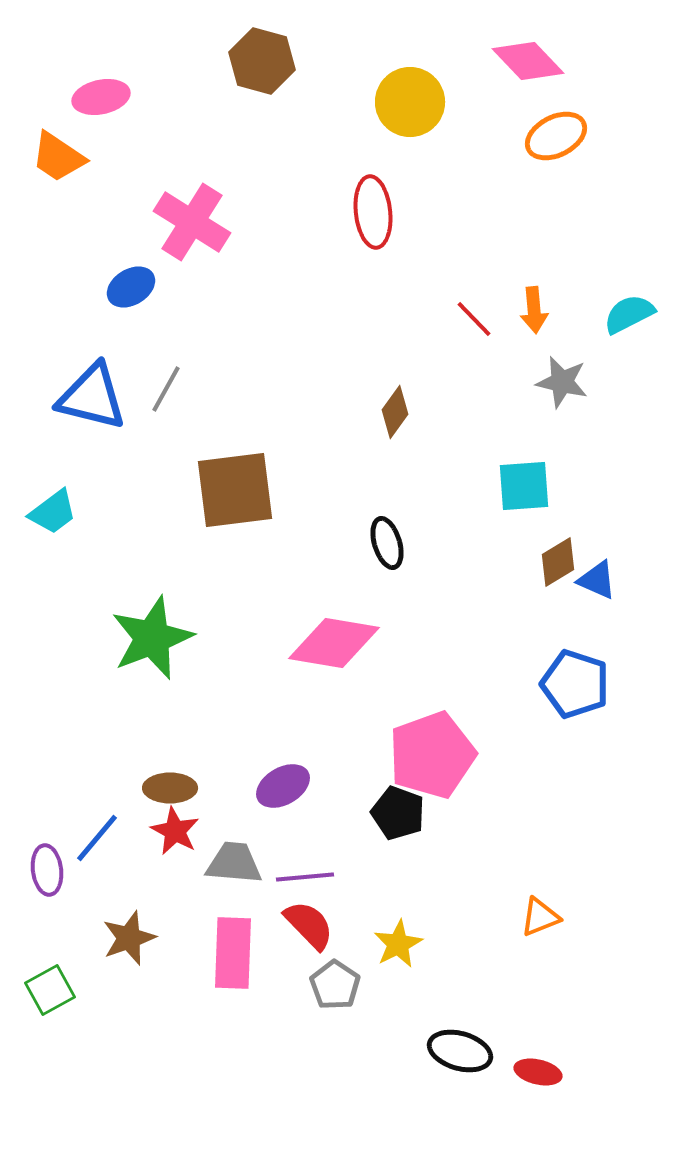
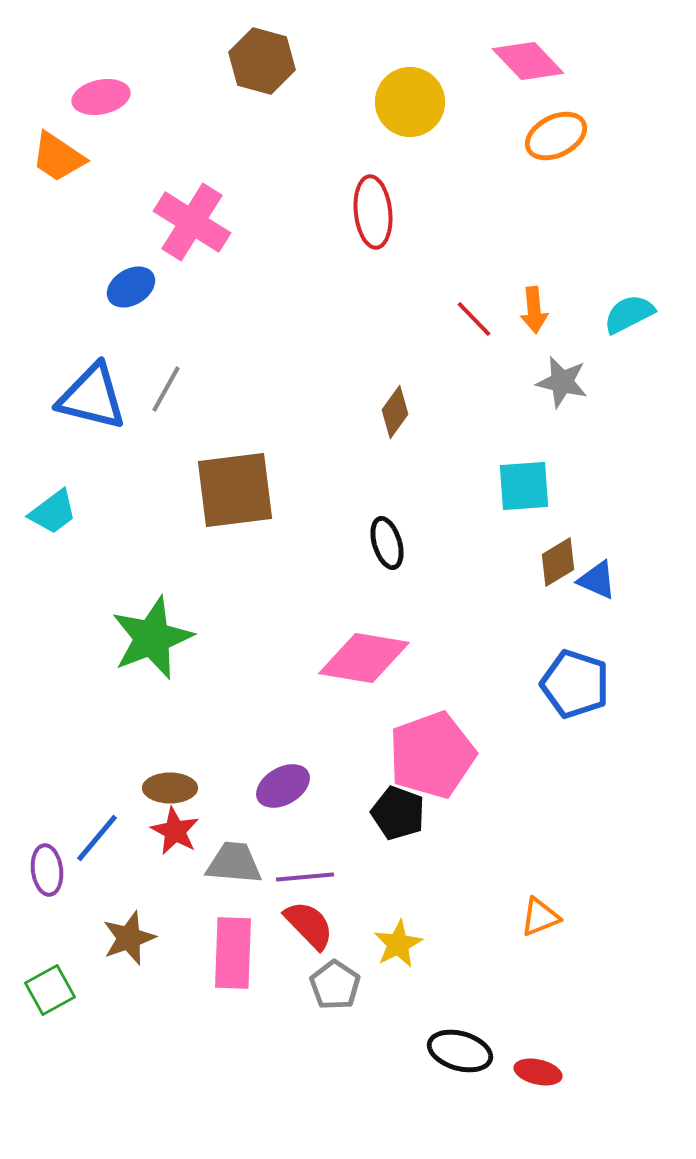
pink diamond at (334, 643): moved 30 px right, 15 px down
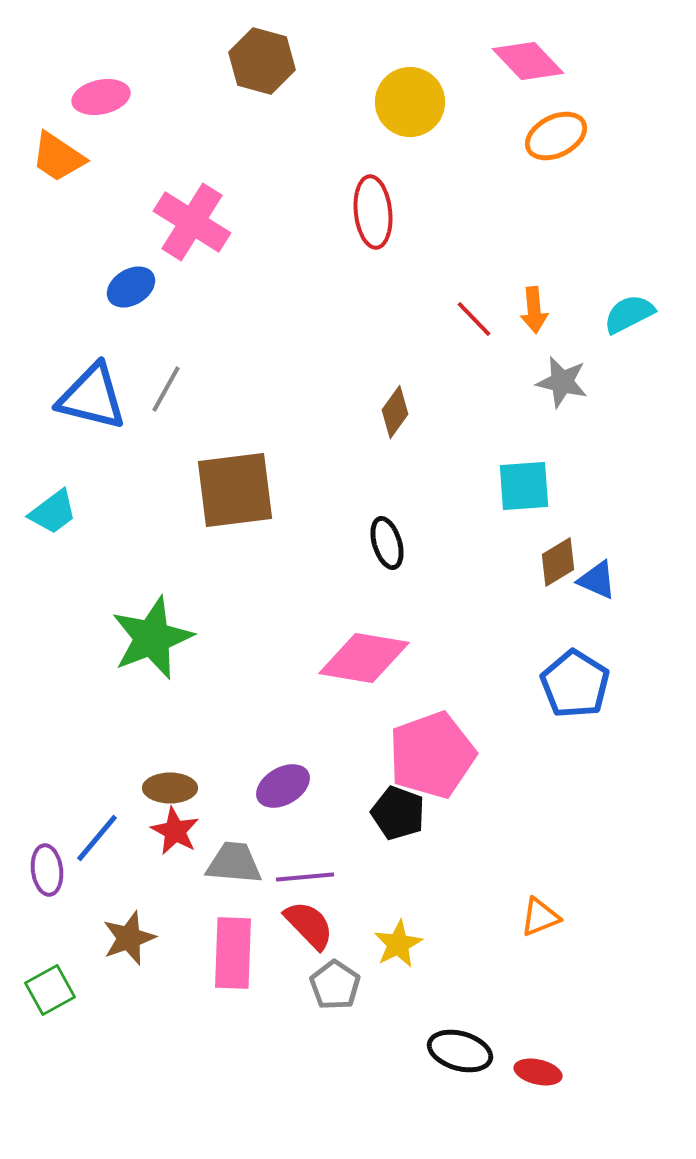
blue pentagon at (575, 684): rotated 14 degrees clockwise
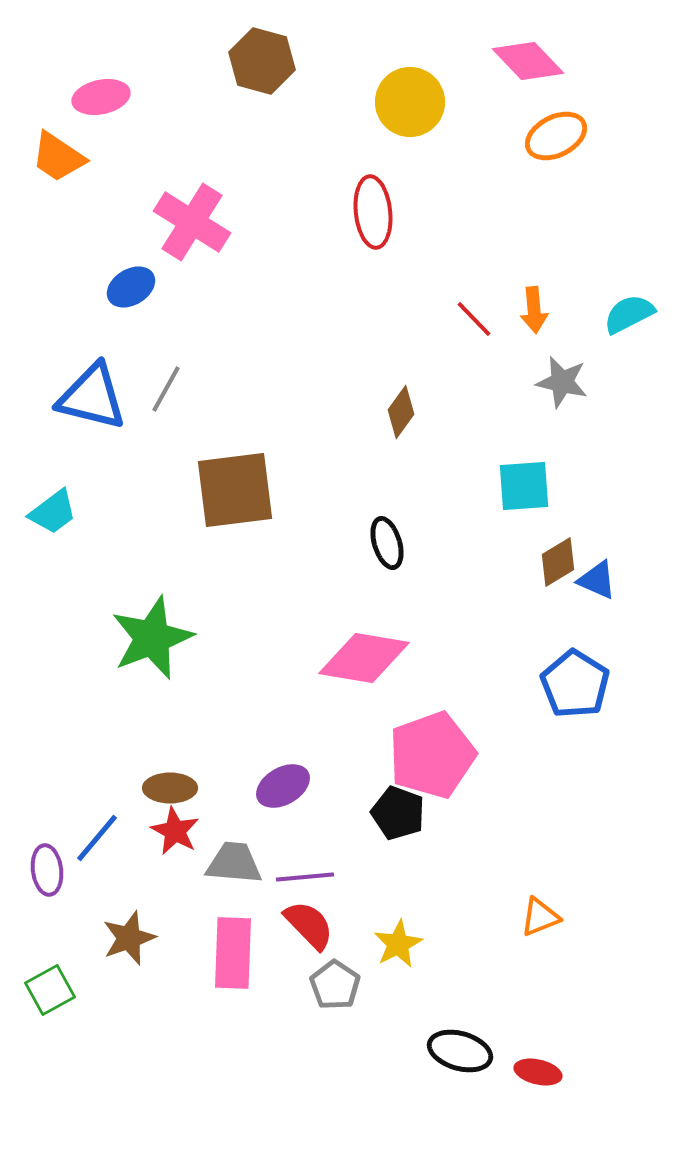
brown diamond at (395, 412): moved 6 px right
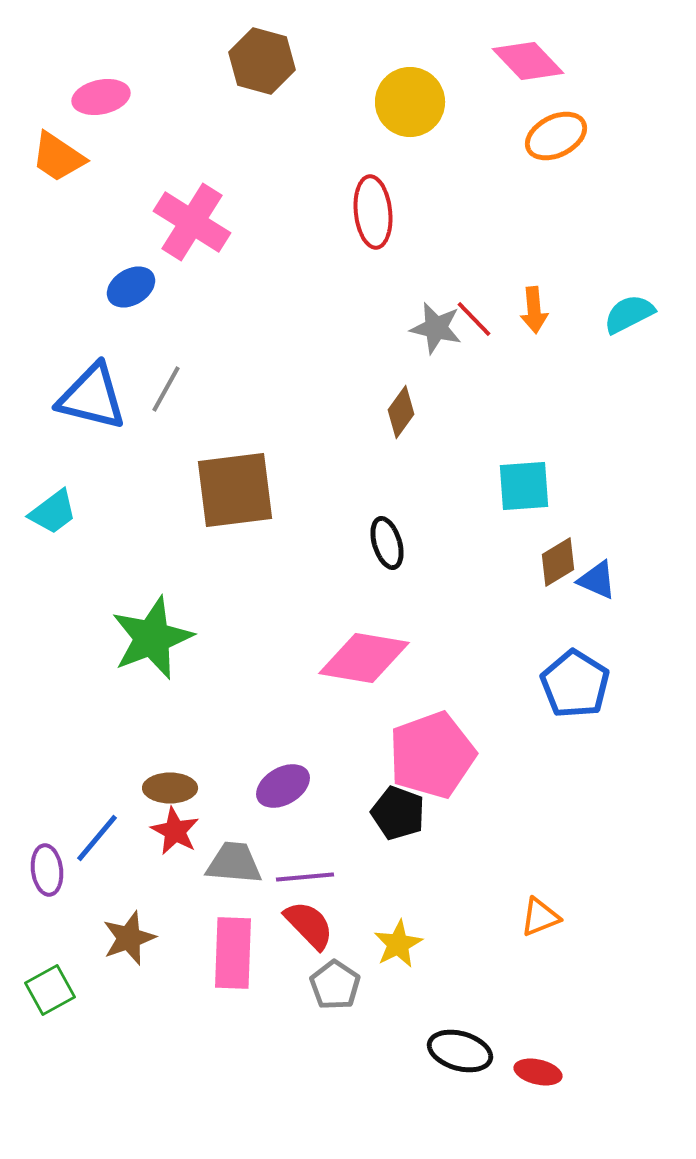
gray star at (562, 382): moved 126 px left, 54 px up
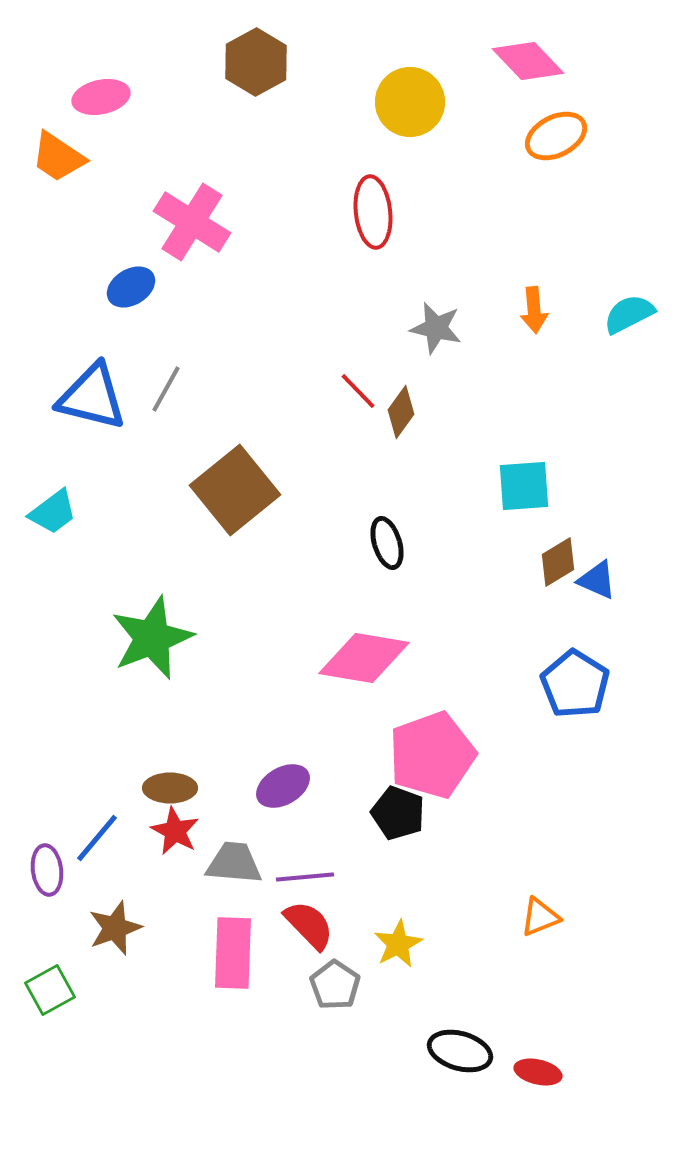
brown hexagon at (262, 61): moved 6 px left, 1 px down; rotated 16 degrees clockwise
red line at (474, 319): moved 116 px left, 72 px down
brown square at (235, 490): rotated 32 degrees counterclockwise
brown star at (129, 938): moved 14 px left, 10 px up
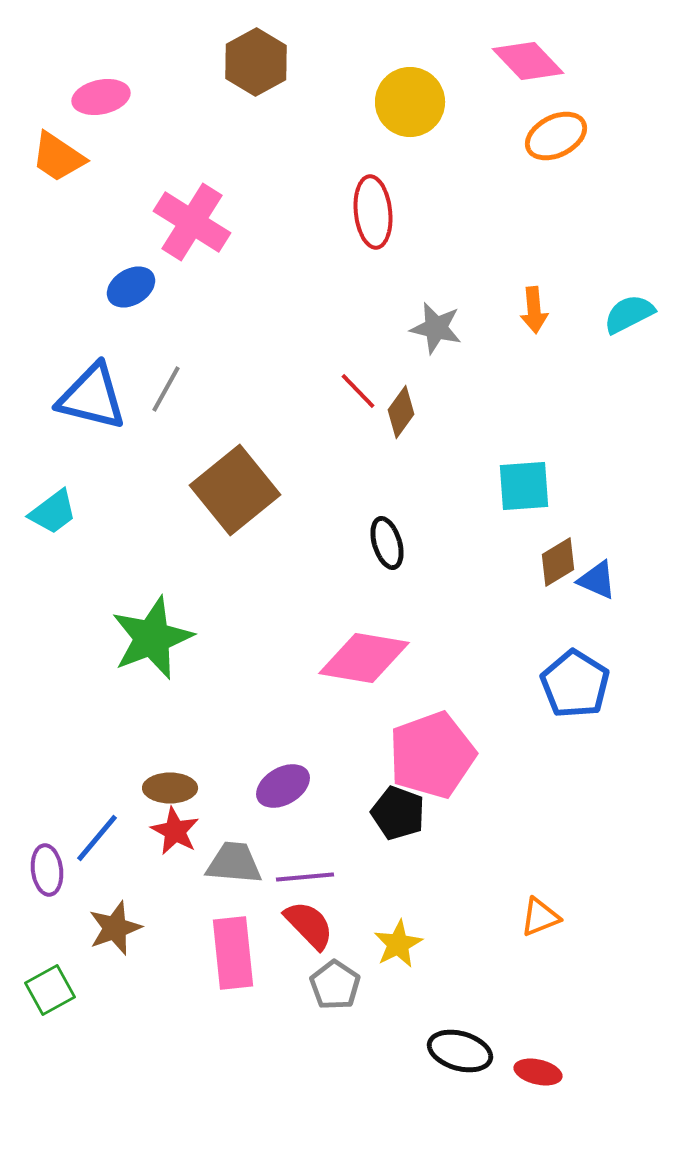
pink rectangle at (233, 953): rotated 8 degrees counterclockwise
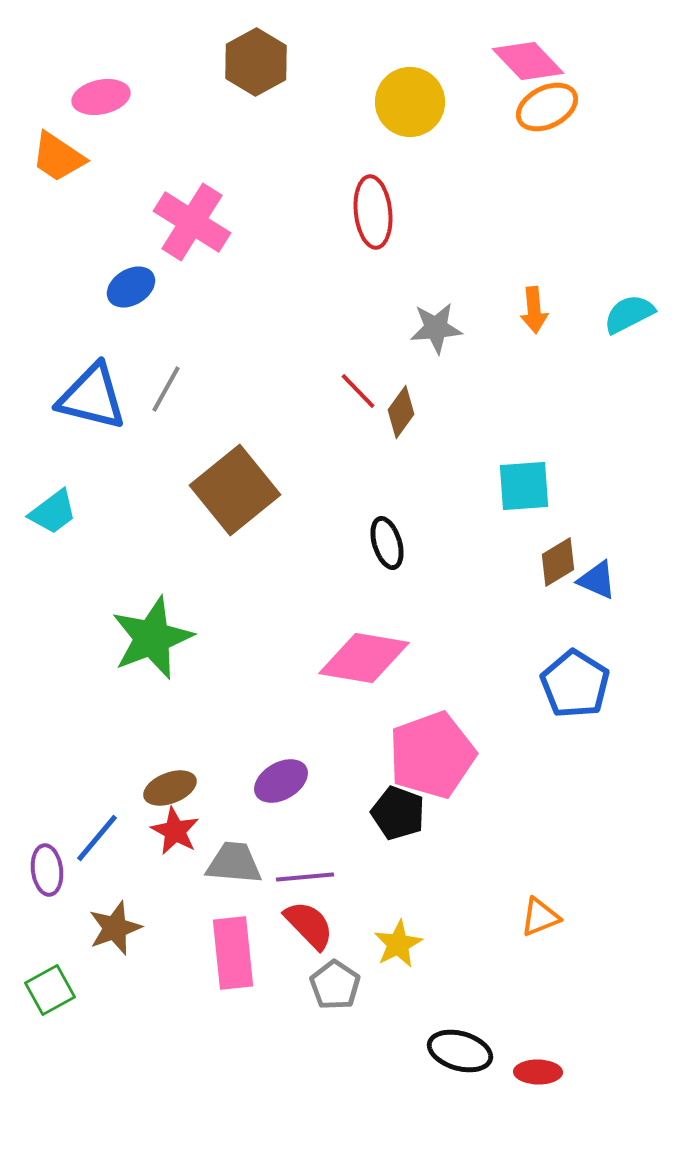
orange ellipse at (556, 136): moved 9 px left, 29 px up
gray star at (436, 328): rotated 18 degrees counterclockwise
purple ellipse at (283, 786): moved 2 px left, 5 px up
brown ellipse at (170, 788): rotated 21 degrees counterclockwise
red ellipse at (538, 1072): rotated 12 degrees counterclockwise
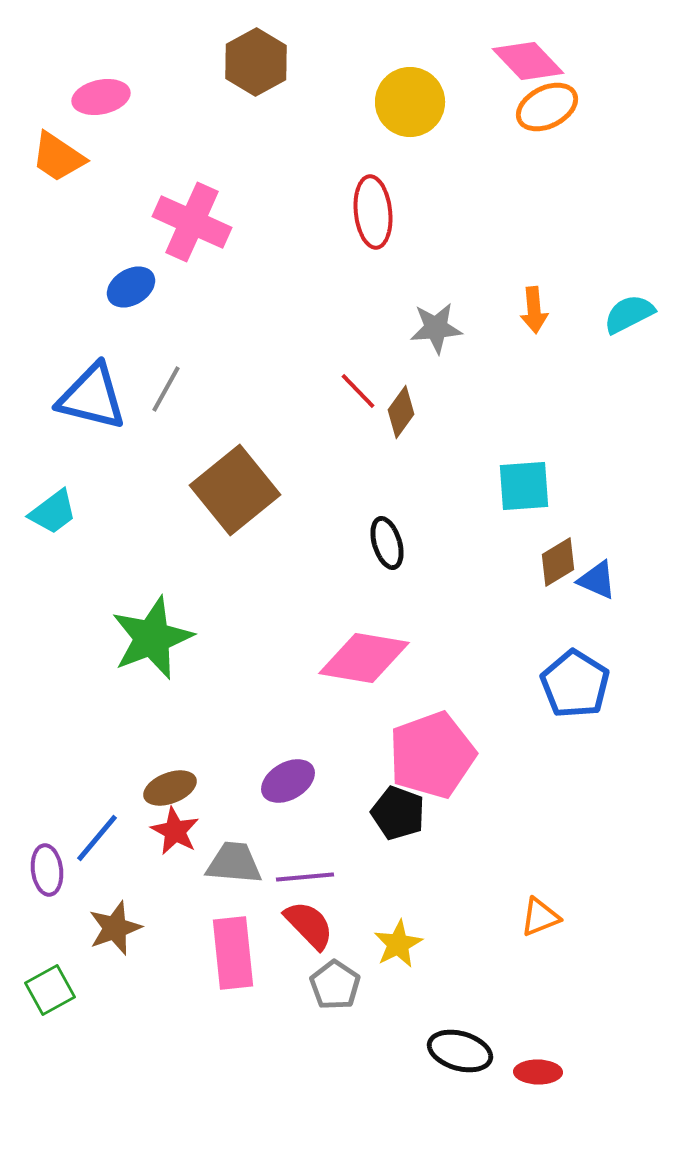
pink cross at (192, 222): rotated 8 degrees counterclockwise
purple ellipse at (281, 781): moved 7 px right
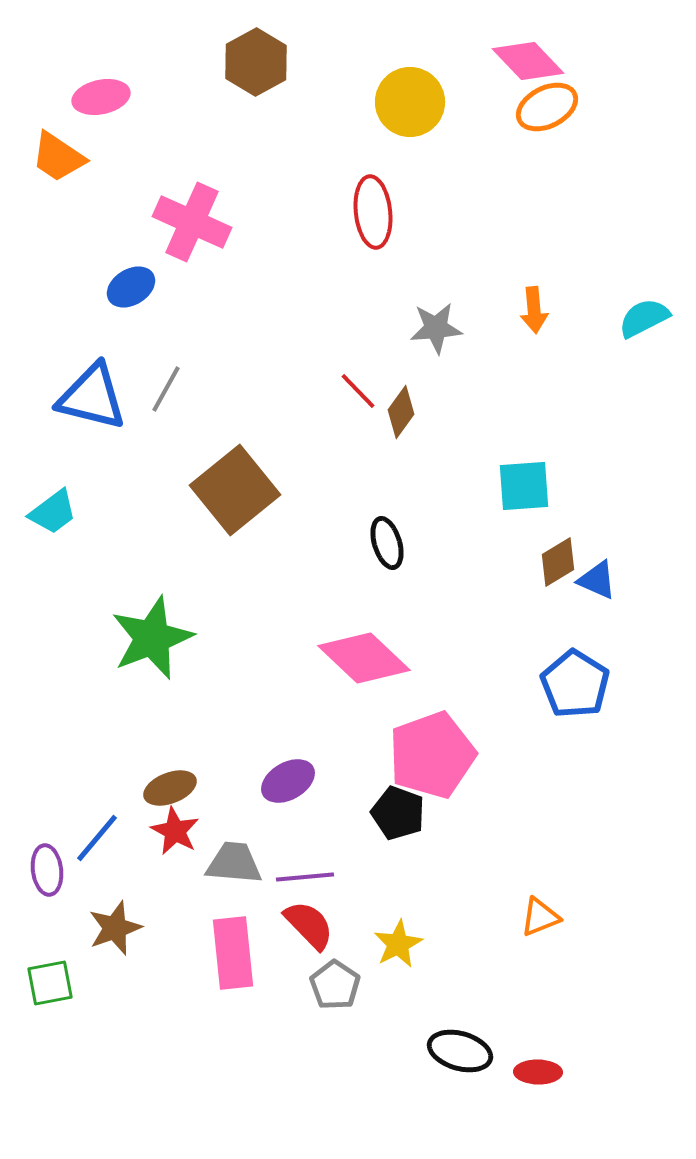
cyan semicircle at (629, 314): moved 15 px right, 4 px down
pink diamond at (364, 658): rotated 34 degrees clockwise
green square at (50, 990): moved 7 px up; rotated 18 degrees clockwise
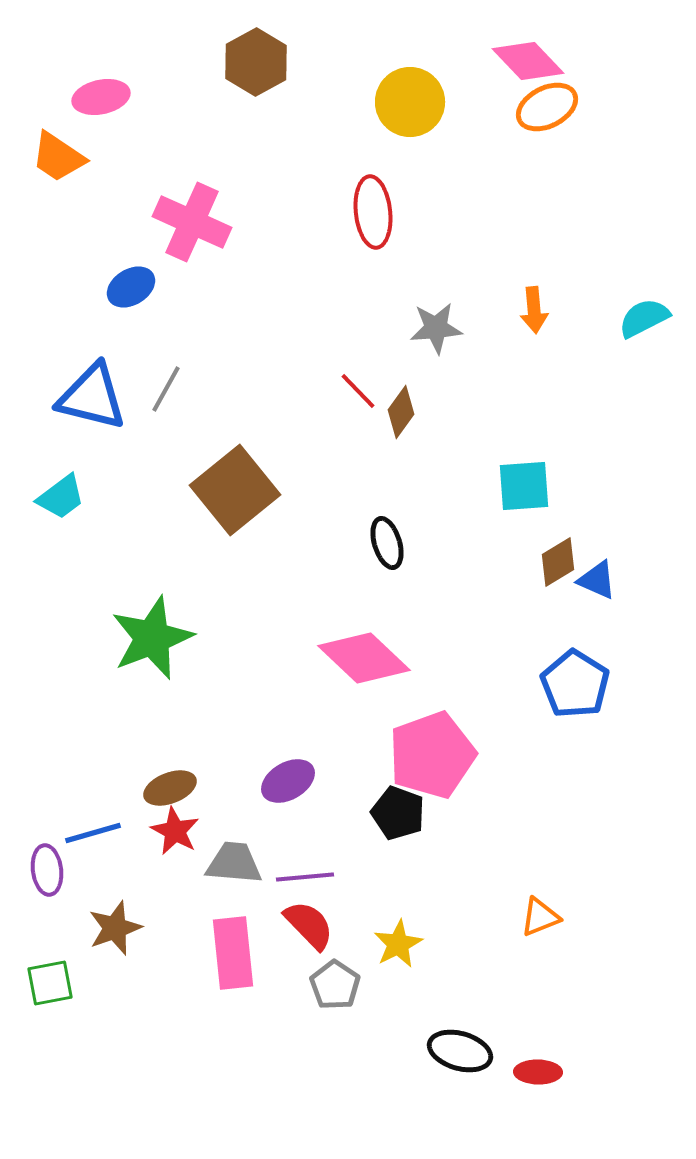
cyan trapezoid at (53, 512): moved 8 px right, 15 px up
blue line at (97, 838): moved 4 px left, 5 px up; rotated 34 degrees clockwise
